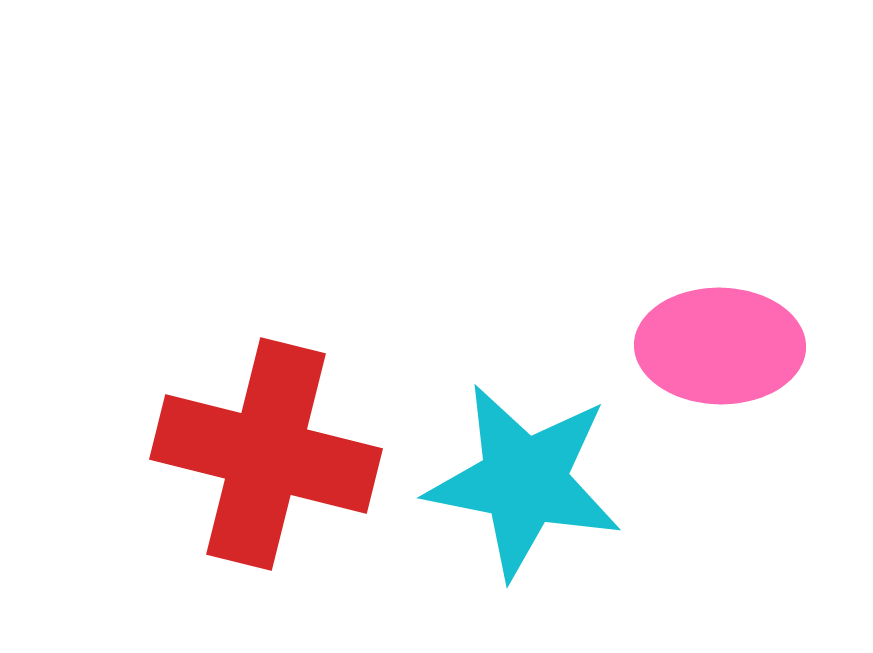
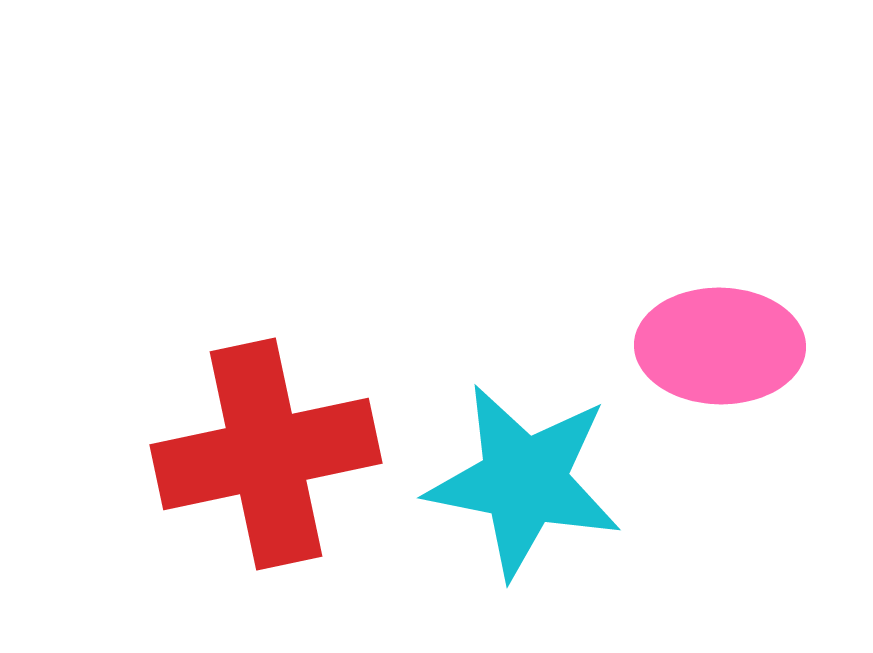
red cross: rotated 26 degrees counterclockwise
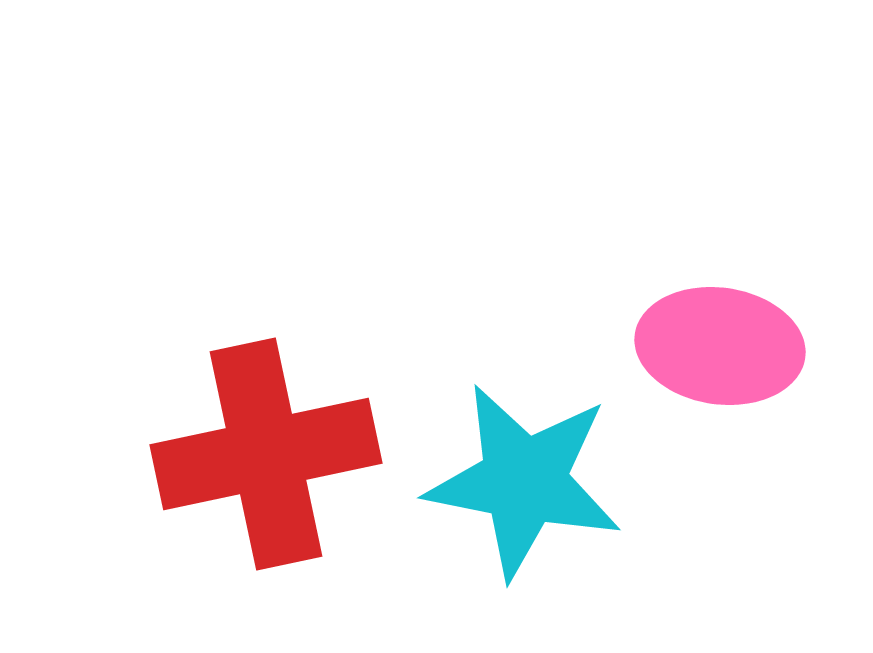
pink ellipse: rotated 7 degrees clockwise
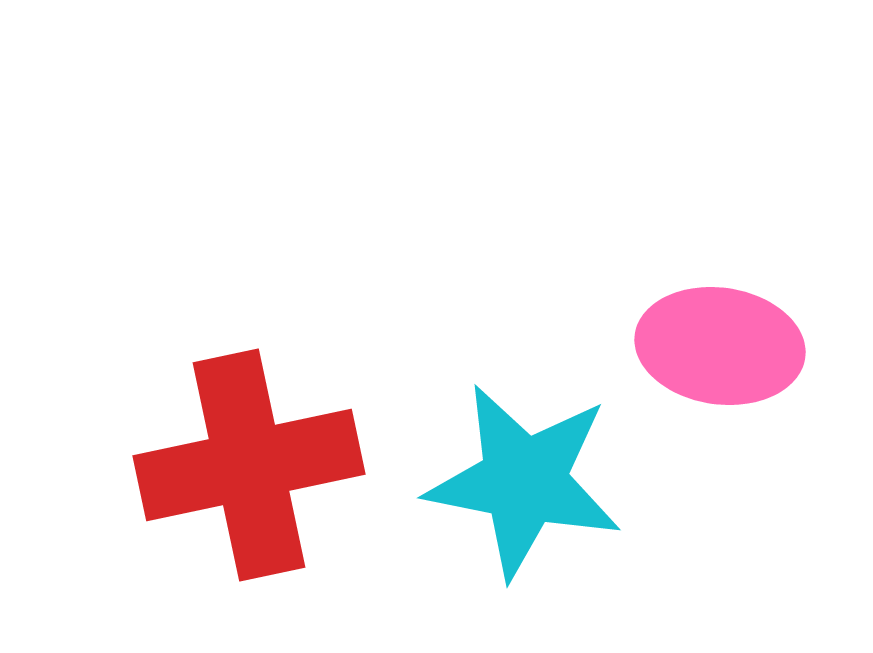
red cross: moved 17 px left, 11 px down
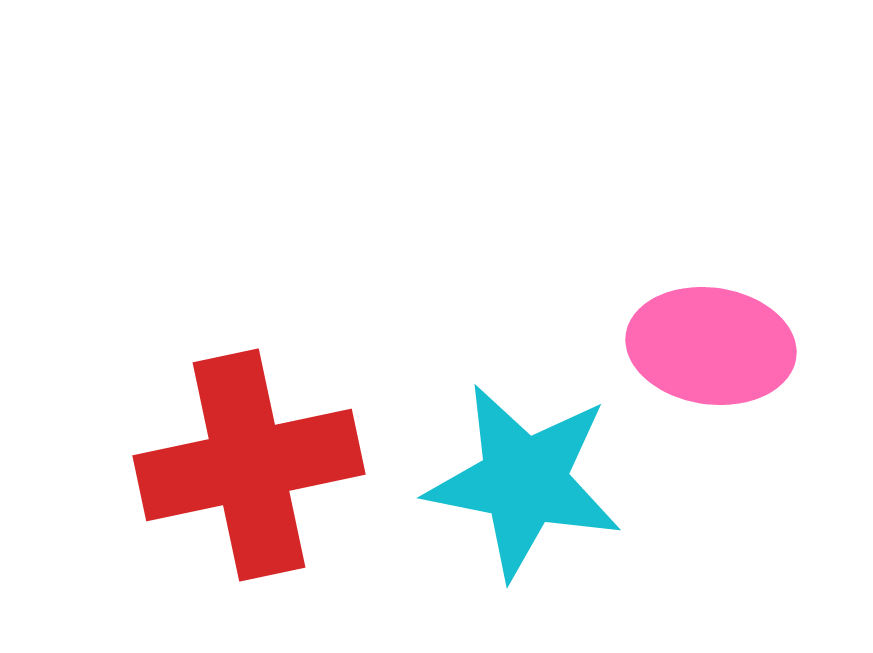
pink ellipse: moved 9 px left
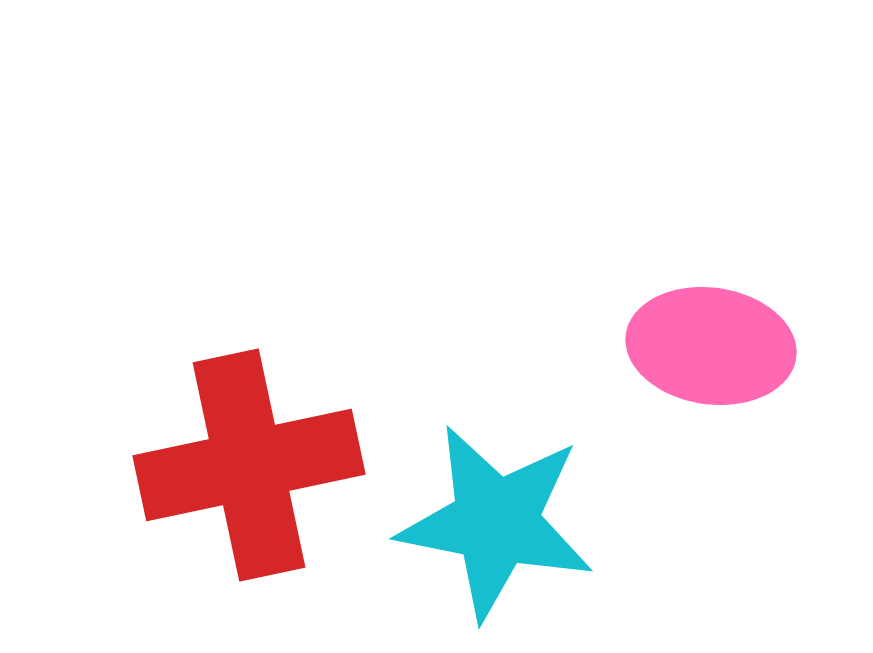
cyan star: moved 28 px left, 41 px down
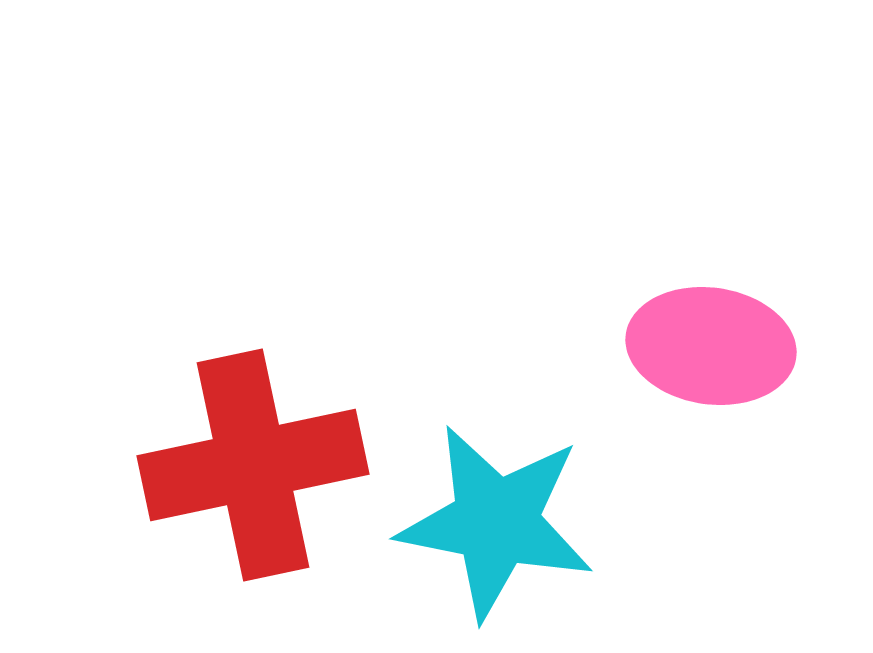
red cross: moved 4 px right
